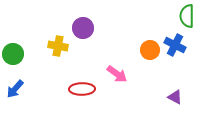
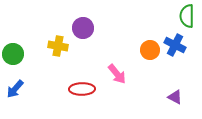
pink arrow: rotated 15 degrees clockwise
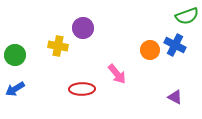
green semicircle: rotated 110 degrees counterclockwise
green circle: moved 2 px right, 1 px down
blue arrow: rotated 18 degrees clockwise
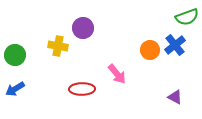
green semicircle: moved 1 px down
blue cross: rotated 25 degrees clockwise
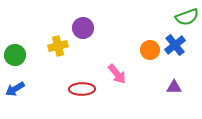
yellow cross: rotated 24 degrees counterclockwise
purple triangle: moved 1 px left, 10 px up; rotated 28 degrees counterclockwise
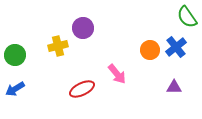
green semicircle: rotated 75 degrees clockwise
blue cross: moved 1 px right, 2 px down
red ellipse: rotated 25 degrees counterclockwise
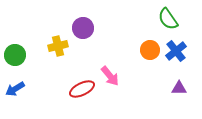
green semicircle: moved 19 px left, 2 px down
blue cross: moved 4 px down
pink arrow: moved 7 px left, 2 px down
purple triangle: moved 5 px right, 1 px down
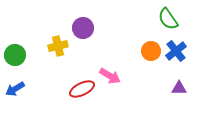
orange circle: moved 1 px right, 1 px down
pink arrow: rotated 20 degrees counterclockwise
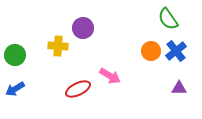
yellow cross: rotated 18 degrees clockwise
red ellipse: moved 4 px left
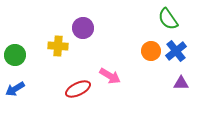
purple triangle: moved 2 px right, 5 px up
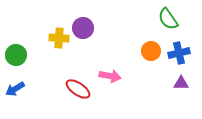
yellow cross: moved 1 px right, 8 px up
blue cross: moved 3 px right, 2 px down; rotated 25 degrees clockwise
green circle: moved 1 px right
pink arrow: rotated 20 degrees counterclockwise
red ellipse: rotated 60 degrees clockwise
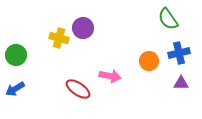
yellow cross: rotated 12 degrees clockwise
orange circle: moved 2 px left, 10 px down
